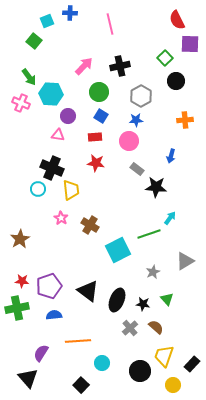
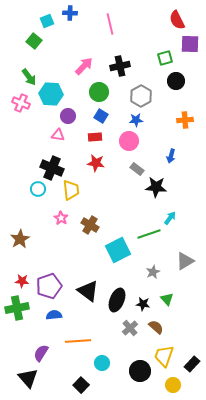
green square at (165, 58): rotated 28 degrees clockwise
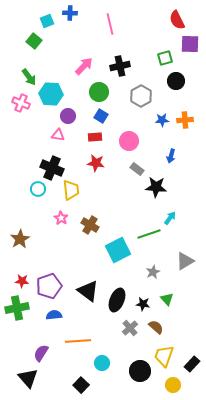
blue star at (136, 120): moved 26 px right
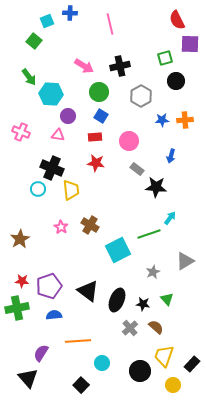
pink arrow at (84, 66): rotated 78 degrees clockwise
pink cross at (21, 103): moved 29 px down
pink star at (61, 218): moved 9 px down
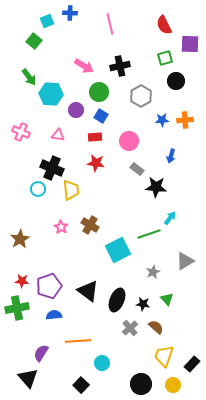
red semicircle at (177, 20): moved 13 px left, 5 px down
purple circle at (68, 116): moved 8 px right, 6 px up
black circle at (140, 371): moved 1 px right, 13 px down
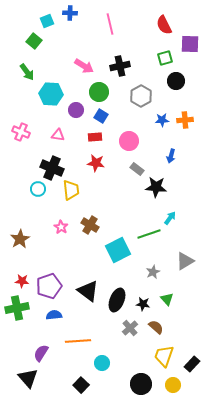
green arrow at (29, 77): moved 2 px left, 5 px up
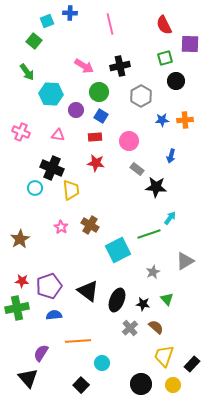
cyan circle at (38, 189): moved 3 px left, 1 px up
